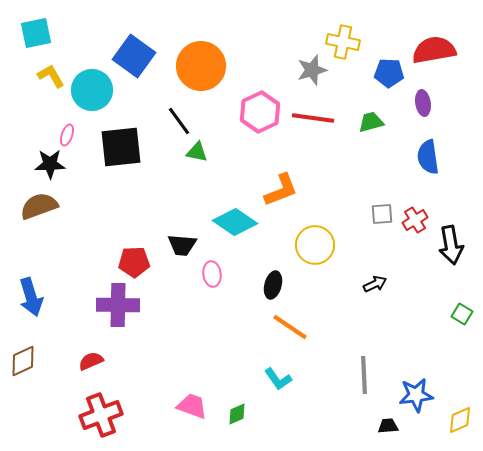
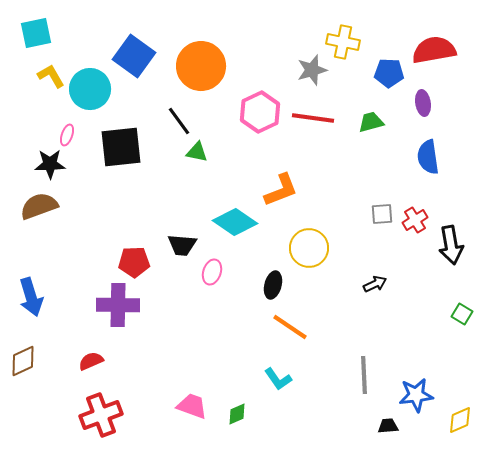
cyan circle at (92, 90): moved 2 px left, 1 px up
yellow circle at (315, 245): moved 6 px left, 3 px down
pink ellipse at (212, 274): moved 2 px up; rotated 25 degrees clockwise
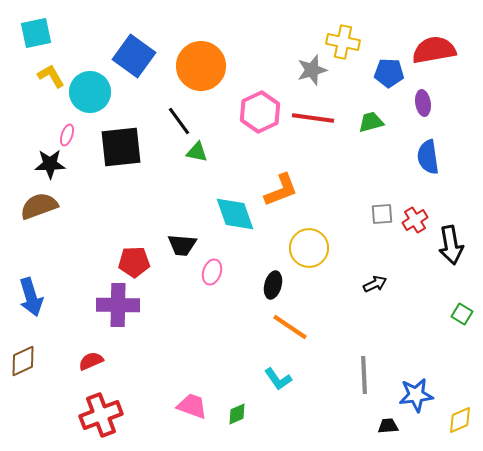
cyan circle at (90, 89): moved 3 px down
cyan diamond at (235, 222): moved 8 px up; rotated 36 degrees clockwise
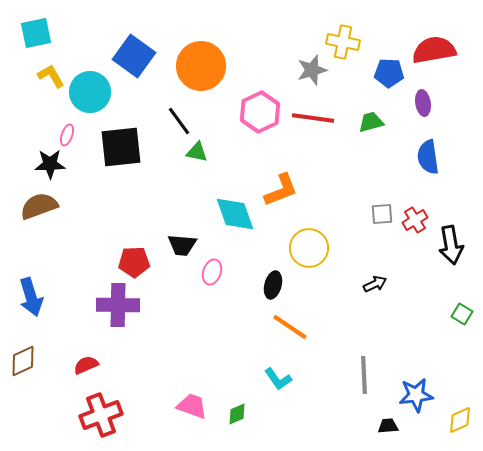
red semicircle at (91, 361): moved 5 px left, 4 px down
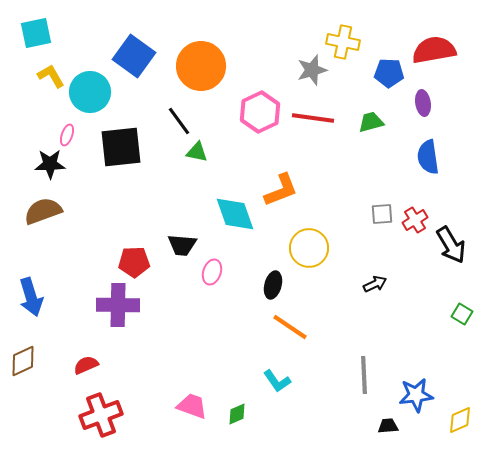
brown semicircle at (39, 206): moved 4 px right, 5 px down
black arrow at (451, 245): rotated 21 degrees counterclockwise
cyan L-shape at (278, 379): moved 1 px left, 2 px down
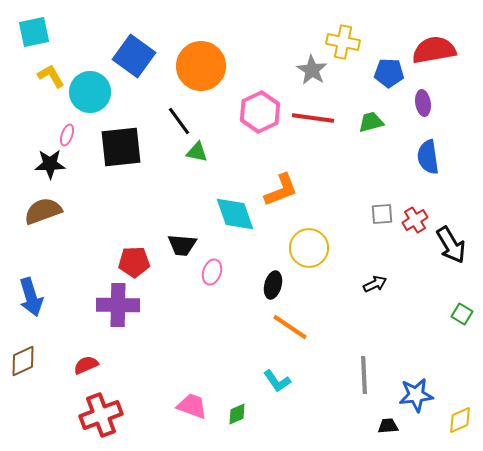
cyan square at (36, 33): moved 2 px left, 1 px up
gray star at (312, 70): rotated 24 degrees counterclockwise
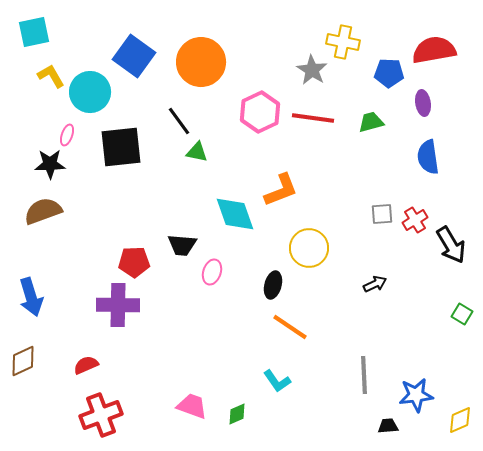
orange circle at (201, 66): moved 4 px up
